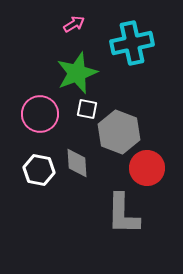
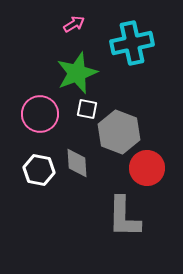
gray L-shape: moved 1 px right, 3 px down
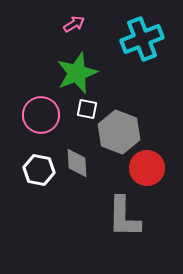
cyan cross: moved 10 px right, 4 px up; rotated 9 degrees counterclockwise
pink circle: moved 1 px right, 1 px down
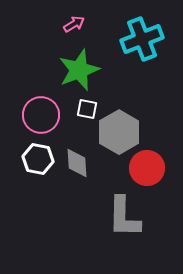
green star: moved 2 px right, 3 px up
gray hexagon: rotated 9 degrees clockwise
white hexagon: moved 1 px left, 11 px up
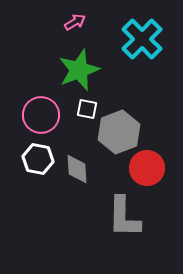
pink arrow: moved 1 px right, 2 px up
cyan cross: rotated 24 degrees counterclockwise
gray hexagon: rotated 9 degrees clockwise
gray diamond: moved 6 px down
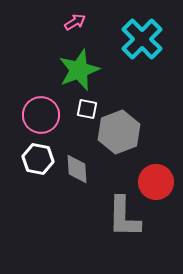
red circle: moved 9 px right, 14 px down
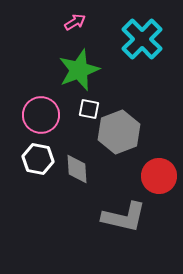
white square: moved 2 px right
red circle: moved 3 px right, 6 px up
gray L-shape: rotated 78 degrees counterclockwise
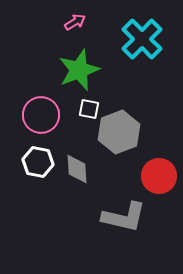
white hexagon: moved 3 px down
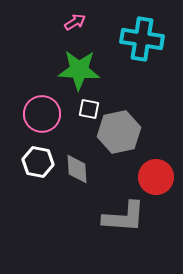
cyan cross: rotated 36 degrees counterclockwise
green star: rotated 24 degrees clockwise
pink circle: moved 1 px right, 1 px up
gray hexagon: rotated 9 degrees clockwise
red circle: moved 3 px left, 1 px down
gray L-shape: rotated 9 degrees counterclockwise
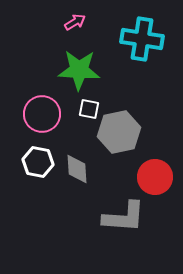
red circle: moved 1 px left
